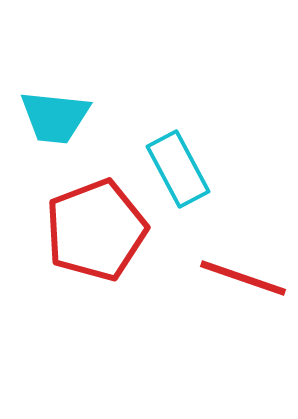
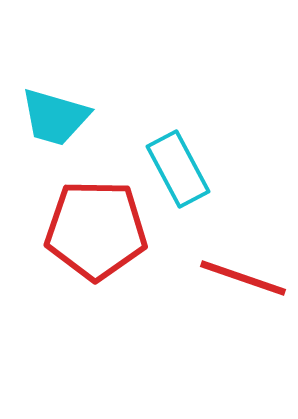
cyan trapezoid: rotated 10 degrees clockwise
red pentagon: rotated 22 degrees clockwise
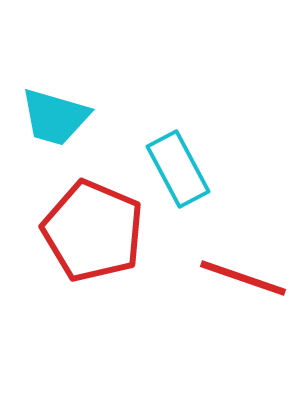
red pentagon: moved 3 px left, 1 px down; rotated 22 degrees clockwise
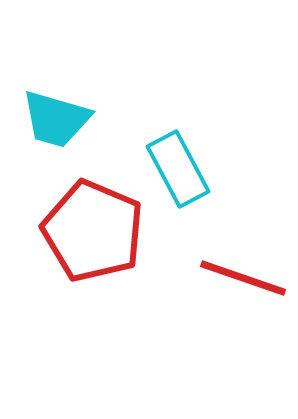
cyan trapezoid: moved 1 px right, 2 px down
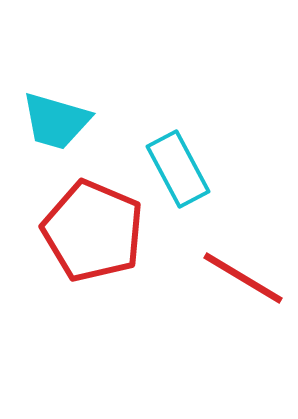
cyan trapezoid: moved 2 px down
red line: rotated 12 degrees clockwise
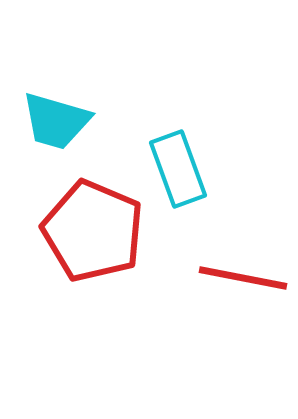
cyan rectangle: rotated 8 degrees clockwise
red line: rotated 20 degrees counterclockwise
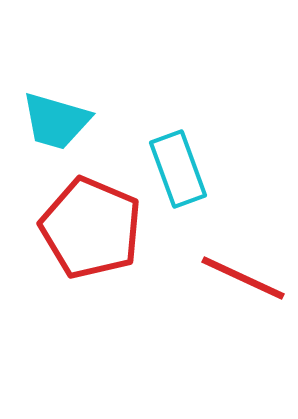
red pentagon: moved 2 px left, 3 px up
red line: rotated 14 degrees clockwise
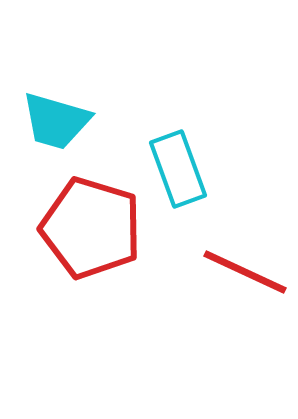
red pentagon: rotated 6 degrees counterclockwise
red line: moved 2 px right, 6 px up
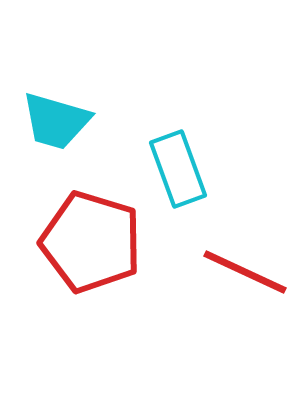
red pentagon: moved 14 px down
